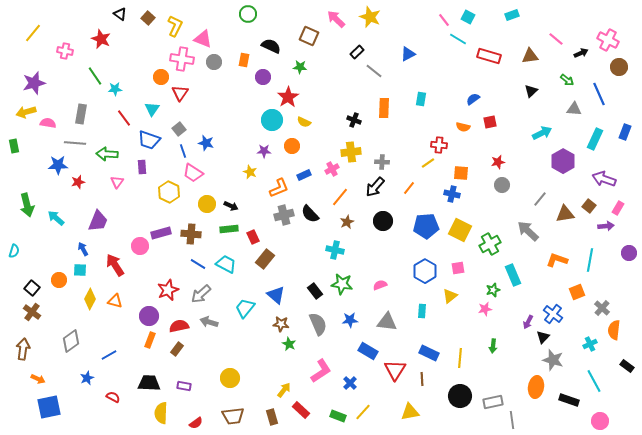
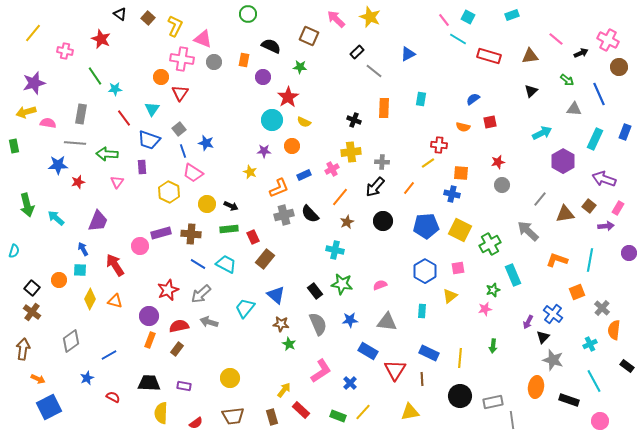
blue square at (49, 407): rotated 15 degrees counterclockwise
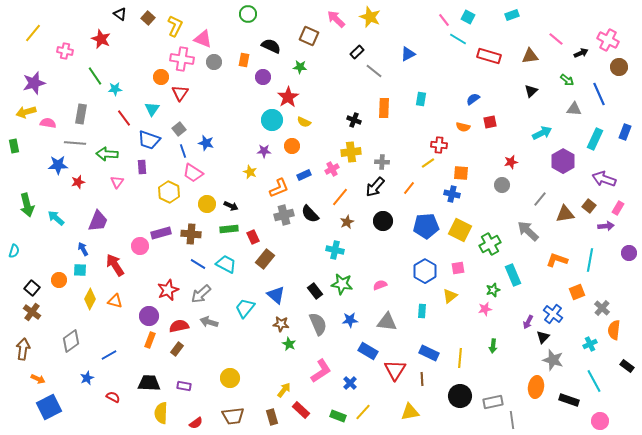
red star at (498, 162): moved 13 px right
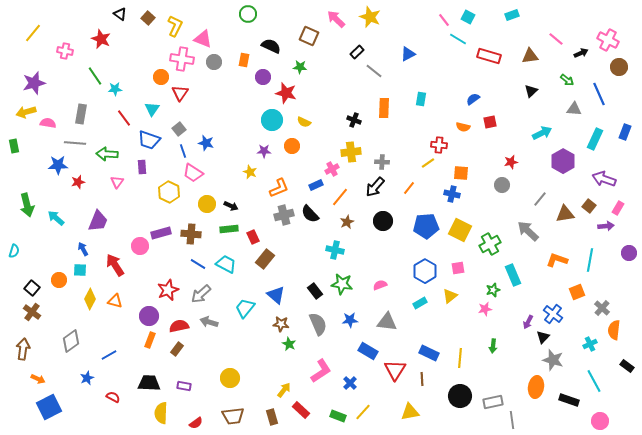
red star at (288, 97): moved 2 px left, 4 px up; rotated 25 degrees counterclockwise
blue rectangle at (304, 175): moved 12 px right, 10 px down
cyan rectangle at (422, 311): moved 2 px left, 8 px up; rotated 56 degrees clockwise
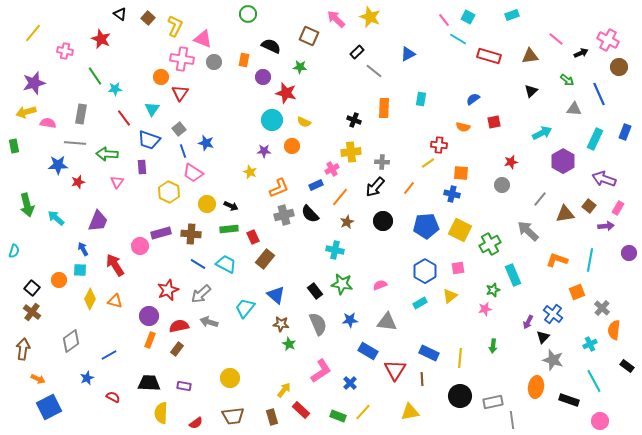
red square at (490, 122): moved 4 px right
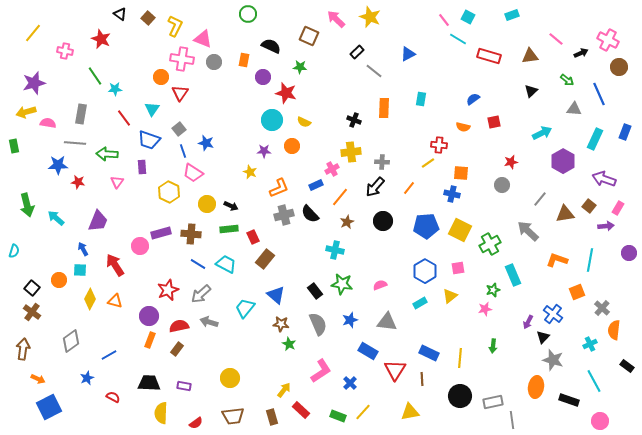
red star at (78, 182): rotated 24 degrees clockwise
blue star at (350, 320): rotated 14 degrees counterclockwise
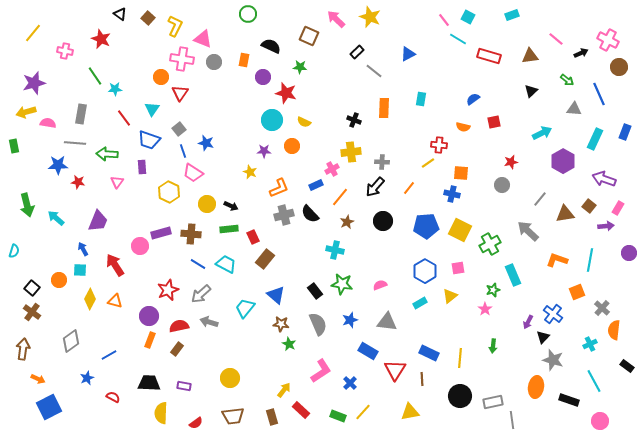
pink star at (485, 309): rotated 24 degrees counterclockwise
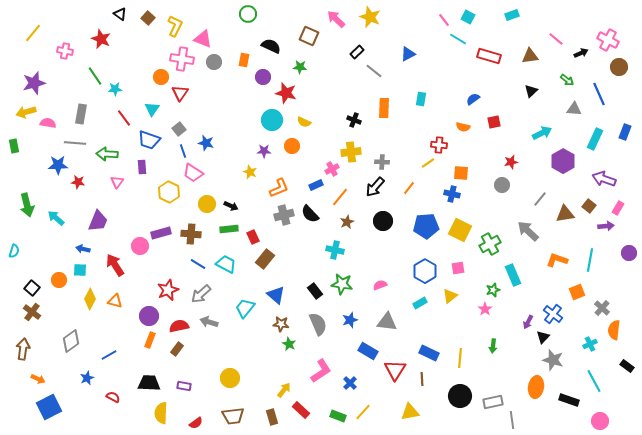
blue arrow at (83, 249): rotated 48 degrees counterclockwise
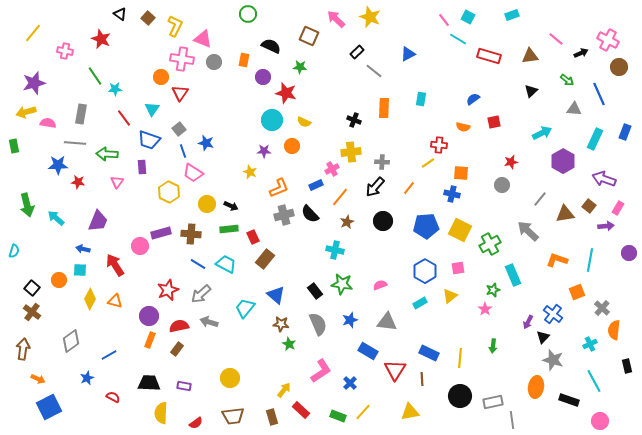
black rectangle at (627, 366): rotated 40 degrees clockwise
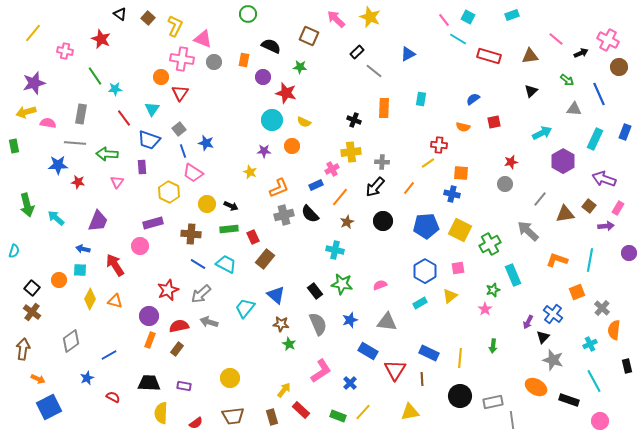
gray circle at (502, 185): moved 3 px right, 1 px up
purple rectangle at (161, 233): moved 8 px left, 10 px up
orange ellipse at (536, 387): rotated 70 degrees counterclockwise
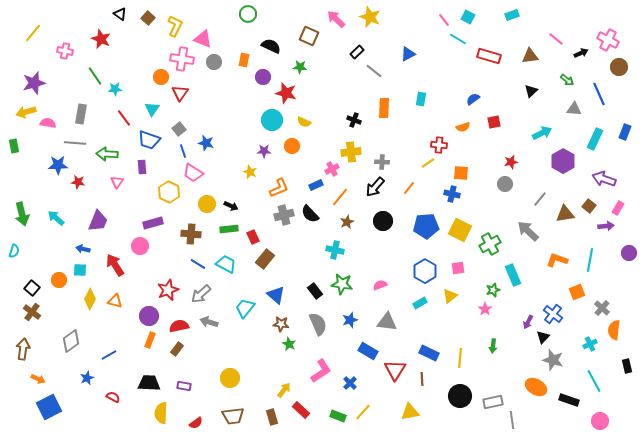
orange semicircle at (463, 127): rotated 32 degrees counterclockwise
green arrow at (27, 205): moved 5 px left, 9 px down
